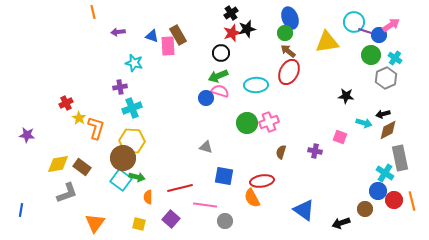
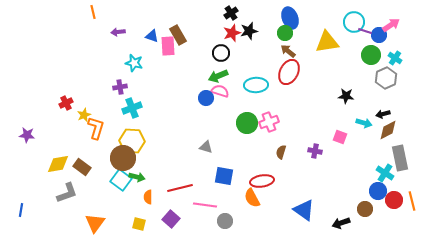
black star at (247, 29): moved 2 px right, 2 px down
yellow star at (79, 118): moved 5 px right, 3 px up; rotated 16 degrees clockwise
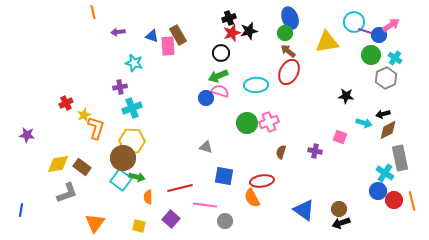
black cross at (231, 13): moved 2 px left, 5 px down; rotated 16 degrees clockwise
brown circle at (365, 209): moved 26 px left
yellow square at (139, 224): moved 2 px down
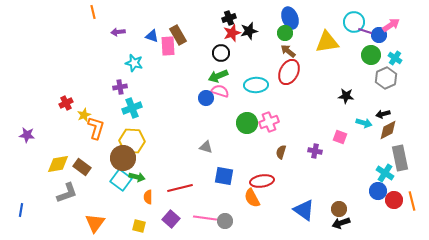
pink line at (205, 205): moved 13 px down
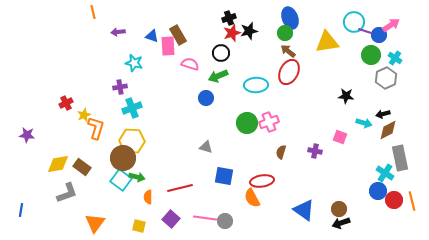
pink semicircle at (220, 91): moved 30 px left, 27 px up
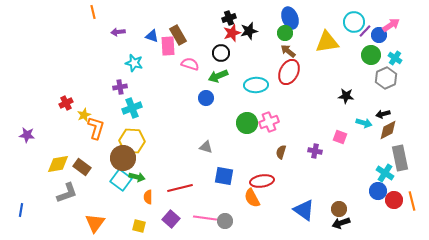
purple line at (365, 31): rotated 64 degrees counterclockwise
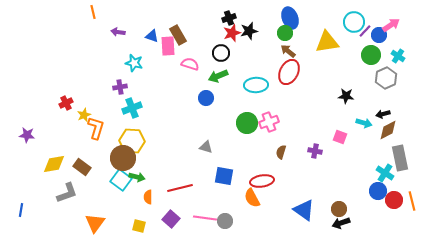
purple arrow at (118, 32): rotated 16 degrees clockwise
cyan cross at (395, 58): moved 3 px right, 2 px up
yellow diamond at (58, 164): moved 4 px left
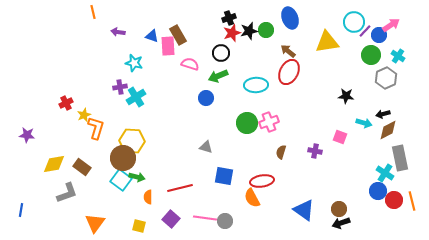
green circle at (285, 33): moved 19 px left, 3 px up
cyan cross at (132, 108): moved 4 px right, 11 px up; rotated 12 degrees counterclockwise
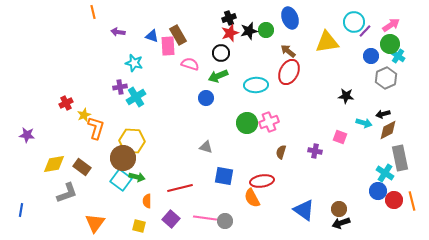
red star at (232, 33): moved 2 px left
blue circle at (379, 35): moved 8 px left, 21 px down
green circle at (371, 55): moved 19 px right, 11 px up
orange semicircle at (148, 197): moved 1 px left, 4 px down
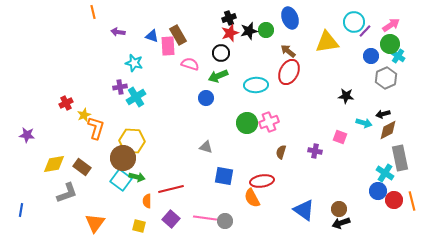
red line at (180, 188): moved 9 px left, 1 px down
